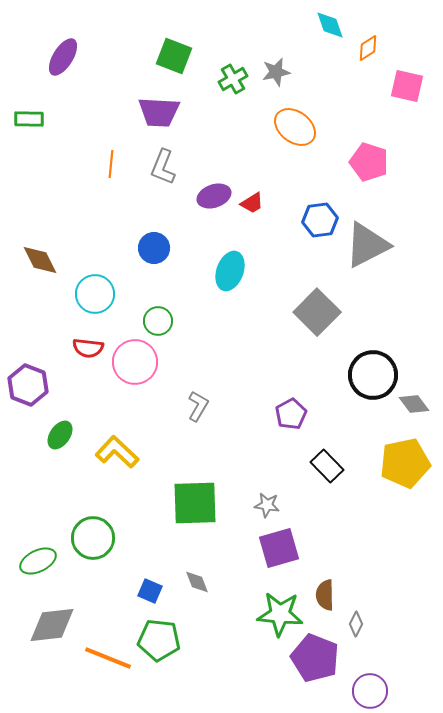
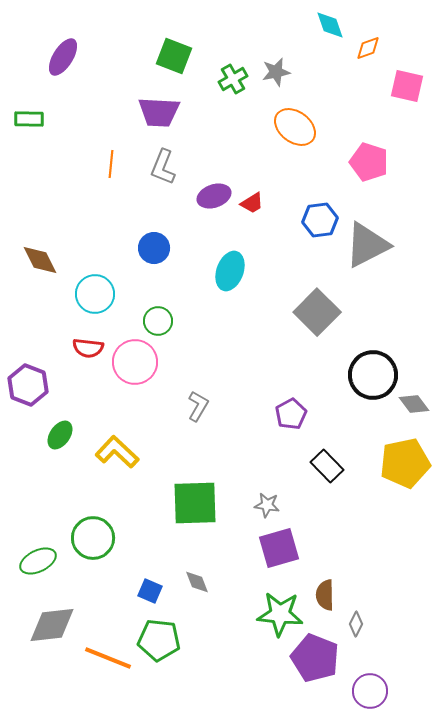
orange diamond at (368, 48): rotated 12 degrees clockwise
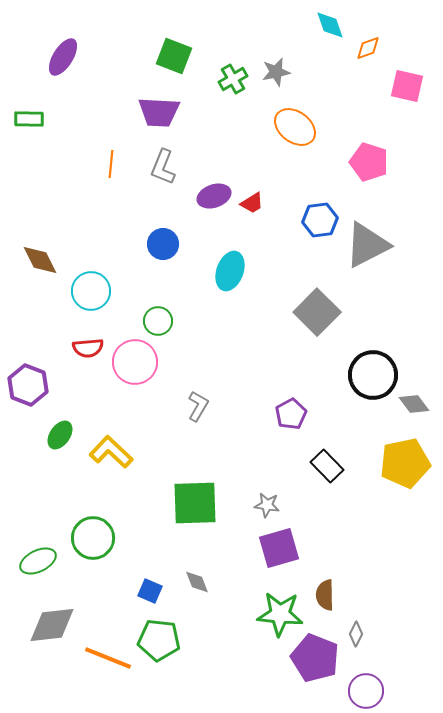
blue circle at (154, 248): moved 9 px right, 4 px up
cyan circle at (95, 294): moved 4 px left, 3 px up
red semicircle at (88, 348): rotated 12 degrees counterclockwise
yellow L-shape at (117, 452): moved 6 px left
gray diamond at (356, 624): moved 10 px down
purple circle at (370, 691): moved 4 px left
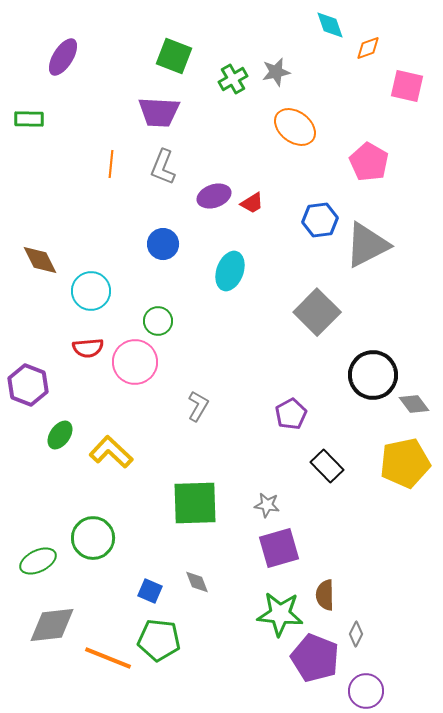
pink pentagon at (369, 162): rotated 12 degrees clockwise
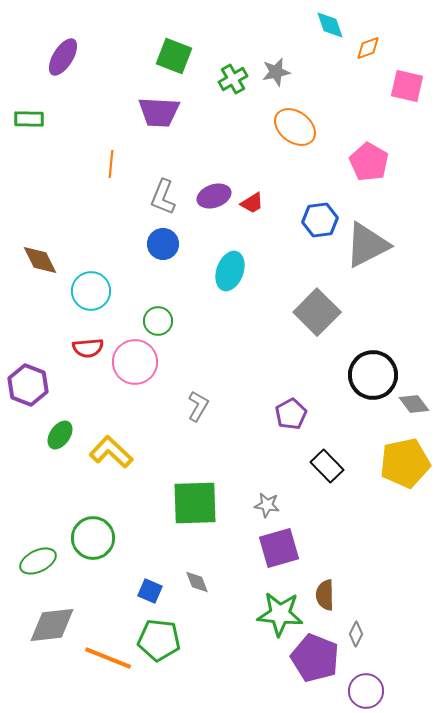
gray L-shape at (163, 167): moved 30 px down
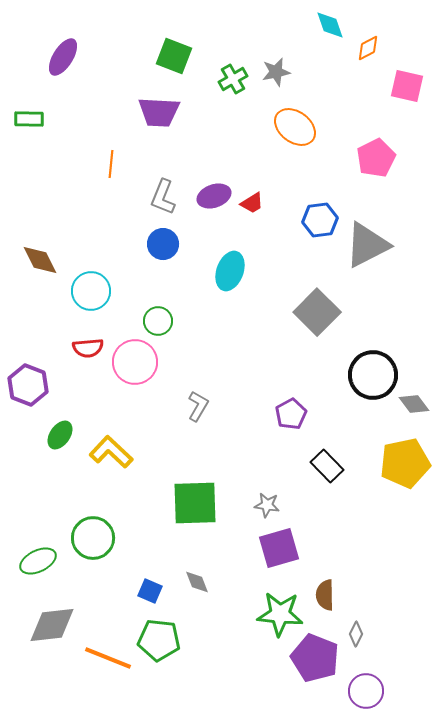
orange diamond at (368, 48): rotated 8 degrees counterclockwise
pink pentagon at (369, 162): moved 7 px right, 4 px up; rotated 15 degrees clockwise
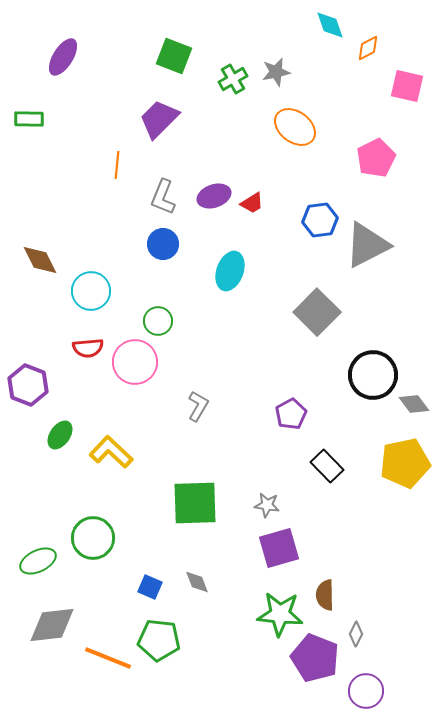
purple trapezoid at (159, 112): moved 7 px down; rotated 132 degrees clockwise
orange line at (111, 164): moved 6 px right, 1 px down
blue square at (150, 591): moved 4 px up
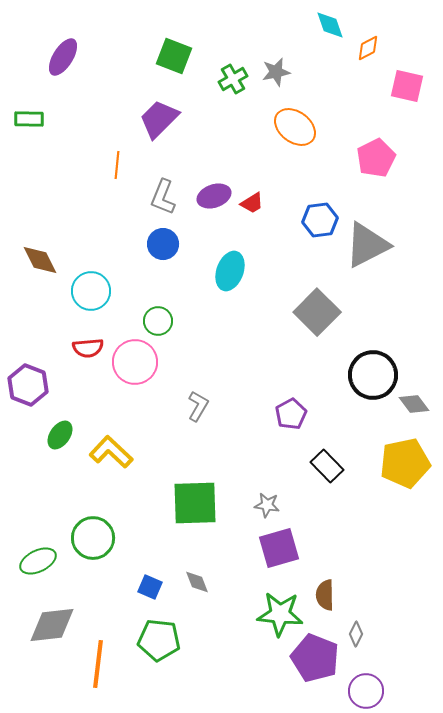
orange line at (108, 658): moved 10 px left, 6 px down; rotated 75 degrees clockwise
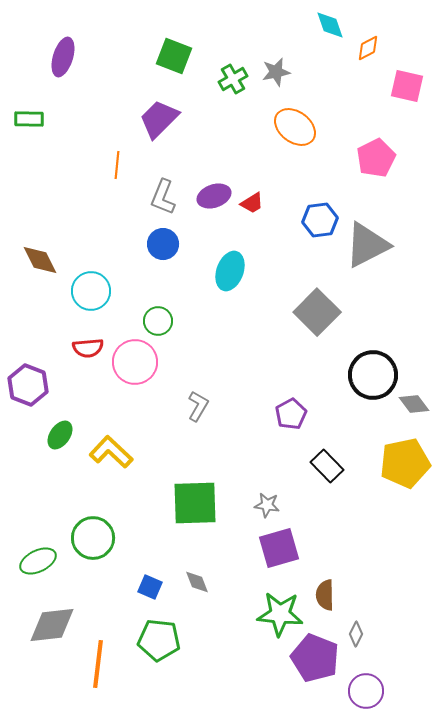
purple ellipse at (63, 57): rotated 15 degrees counterclockwise
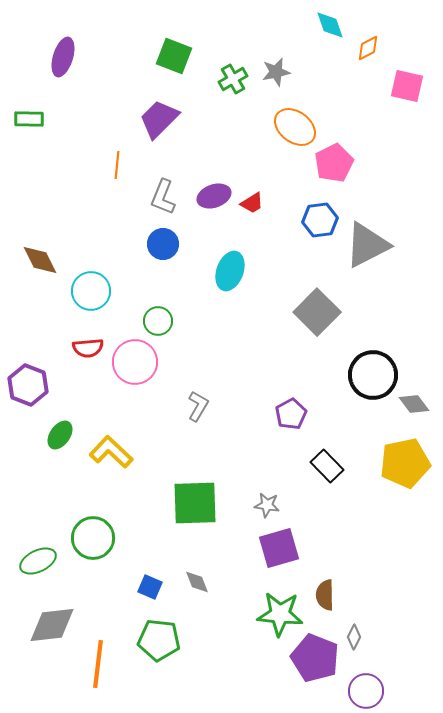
pink pentagon at (376, 158): moved 42 px left, 5 px down
gray diamond at (356, 634): moved 2 px left, 3 px down
